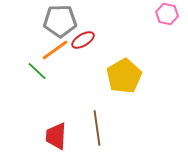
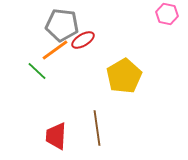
gray pentagon: moved 2 px right, 4 px down; rotated 8 degrees clockwise
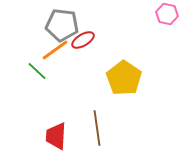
yellow pentagon: moved 2 px down; rotated 8 degrees counterclockwise
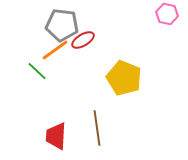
yellow pentagon: rotated 12 degrees counterclockwise
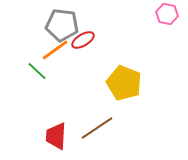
yellow pentagon: moved 5 px down
brown line: rotated 64 degrees clockwise
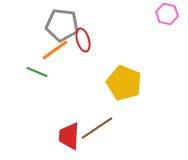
red ellipse: rotated 75 degrees counterclockwise
green line: moved 1 px down; rotated 20 degrees counterclockwise
red trapezoid: moved 13 px right
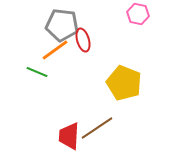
pink hexagon: moved 29 px left
